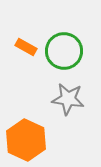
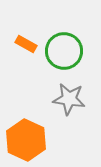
orange rectangle: moved 3 px up
gray star: moved 1 px right
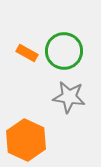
orange rectangle: moved 1 px right, 9 px down
gray star: moved 2 px up
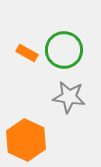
green circle: moved 1 px up
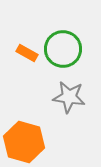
green circle: moved 1 px left, 1 px up
orange hexagon: moved 2 px left, 2 px down; rotated 9 degrees counterclockwise
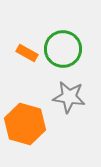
orange hexagon: moved 1 px right, 18 px up
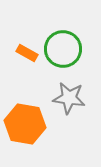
gray star: moved 1 px down
orange hexagon: rotated 6 degrees counterclockwise
